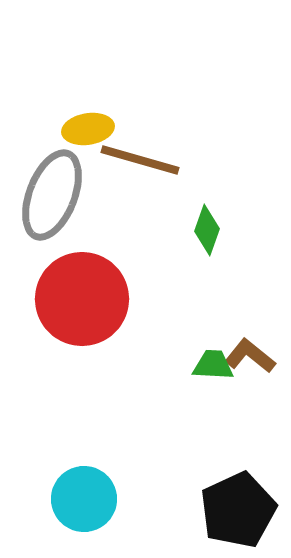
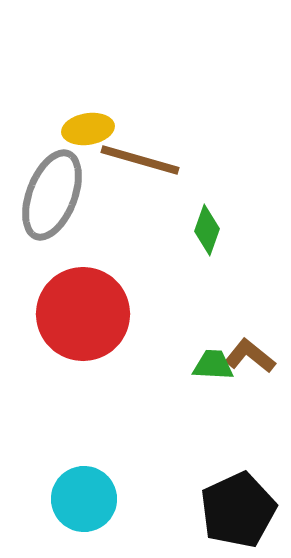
red circle: moved 1 px right, 15 px down
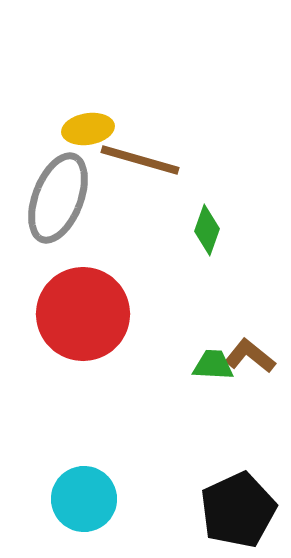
gray ellipse: moved 6 px right, 3 px down
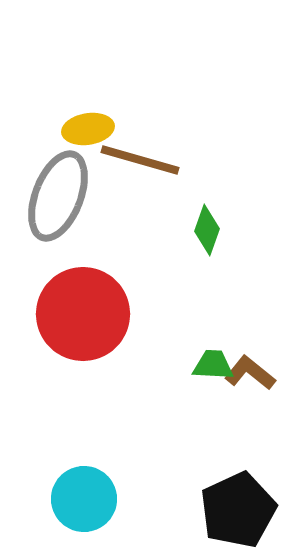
gray ellipse: moved 2 px up
brown L-shape: moved 17 px down
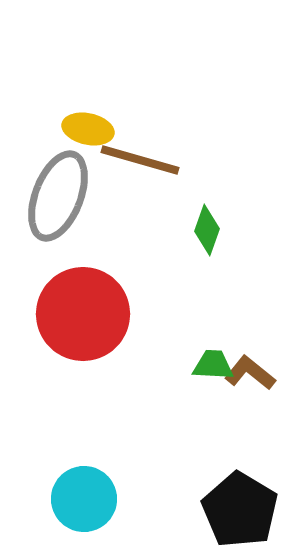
yellow ellipse: rotated 21 degrees clockwise
black pentagon: moved 2 px right; rotated 16 degrees counterclockwise
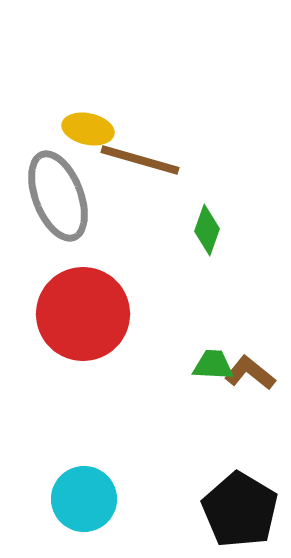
gray ellipse: rotated 42 degrees counterclockwise
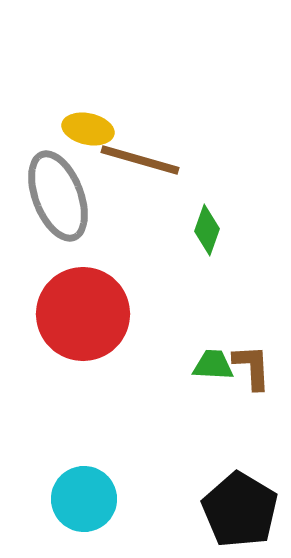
brown L-shape: moved 2 px right, 6 px up; rotated 48 degrees clockwise
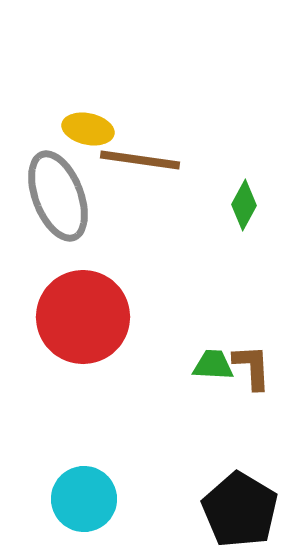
brown line: rotated 8 degrees counterclockwise
green diamond: moved 37 px right, 25 px up; rotated 9 degrees clockwise
red circle: moved 3 px down
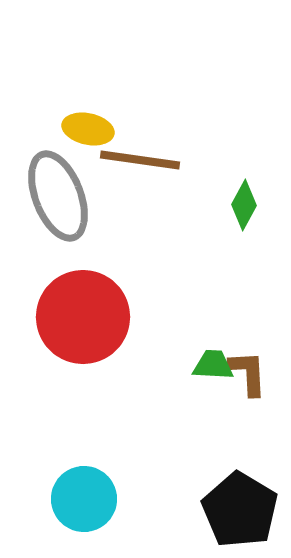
brown L-shape: moved 4 px left, 6 px down
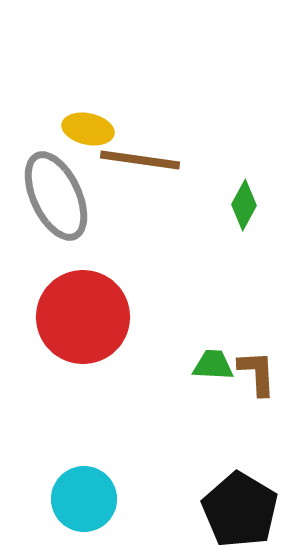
gray ellipse: moved 2 px left; rotated 4 degrees counterclockwise
brown L-shape: moved 9 px right
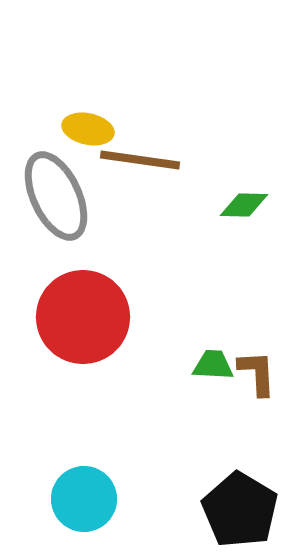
green diamond: rotated 63 degrees clockwise
